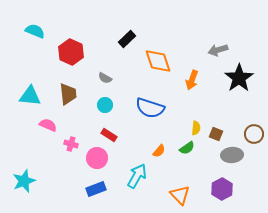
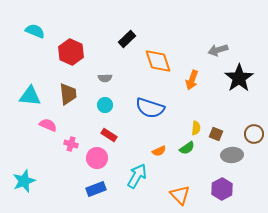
gray semicircle: rotated 32 degrees counterclockwise
orange semicircle: rotated 24 degrees clockwise
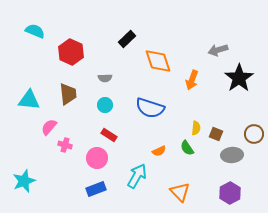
cyan triangle: moved 1 px left, 4 px down
pink semicircle: moved 1 px right, 2 px down; rotated 72 degrees counterclockwise
pink cross: moved 6 px left, 1 px down
green semicircle: rotated 91 degrees clockwise
purple hexagon: moved 8 px right, 4 px down
orange triangle: moved 3 px up
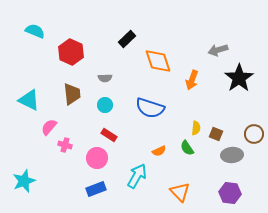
brown trapezoid: moved 4 px right
cyan triangle: rotated 20 degrees clockwise
purple hexagon: rotated 25 degrees counterclockwise
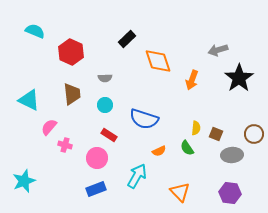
blue semicircle: moved 6 px left, 11 px down
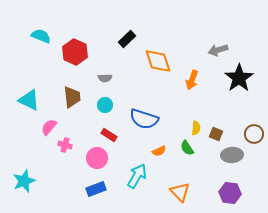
cyan semicircle: moved 6 px right, 5 px down
red hexagon: moved 4 px right
brown trapezoid: moved 3 px down
